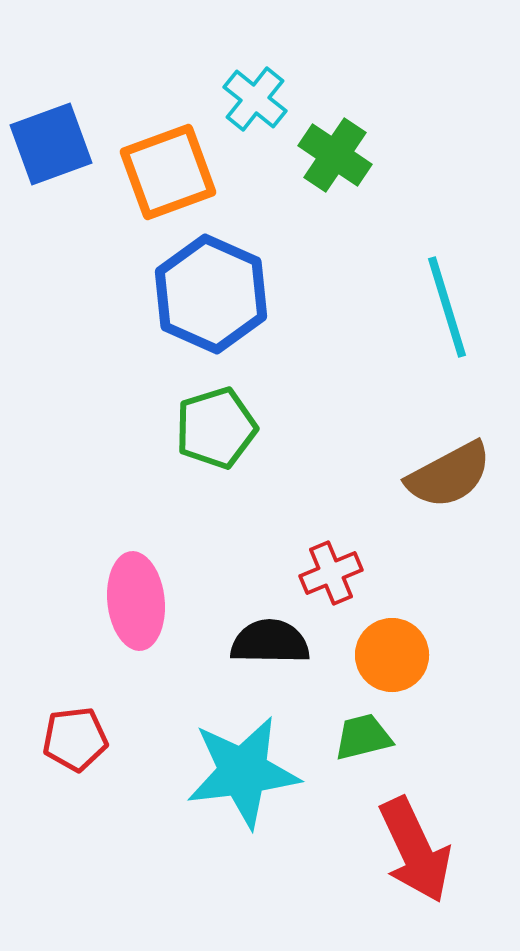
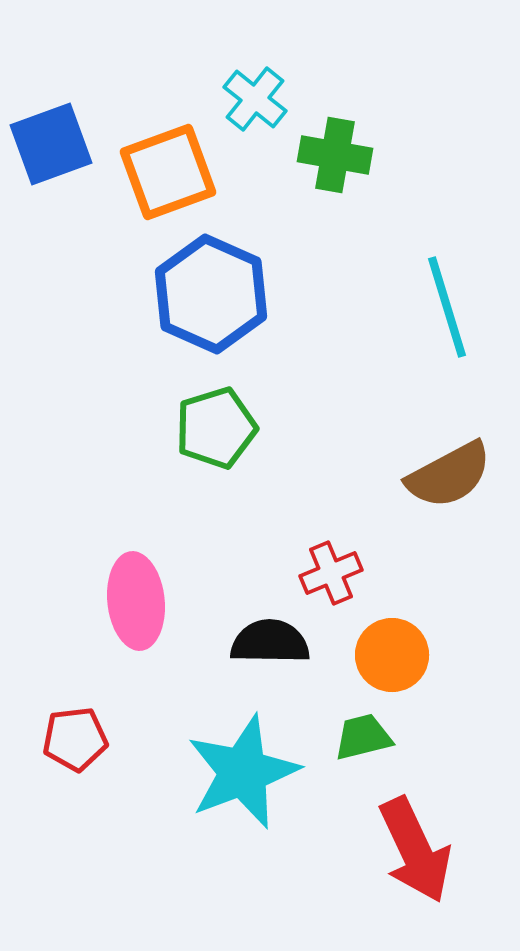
green cross: rotated 24 degrees counterclockwise
cyan star: rotated 14 degrees counterclockwise
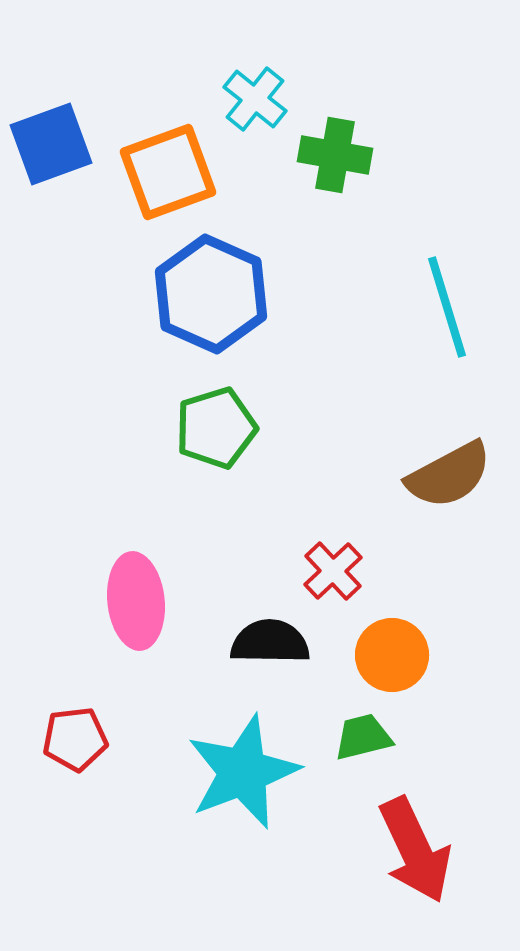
red cross: moved 2 px right, 2 px up; rotated 20 degrees counterclockwise
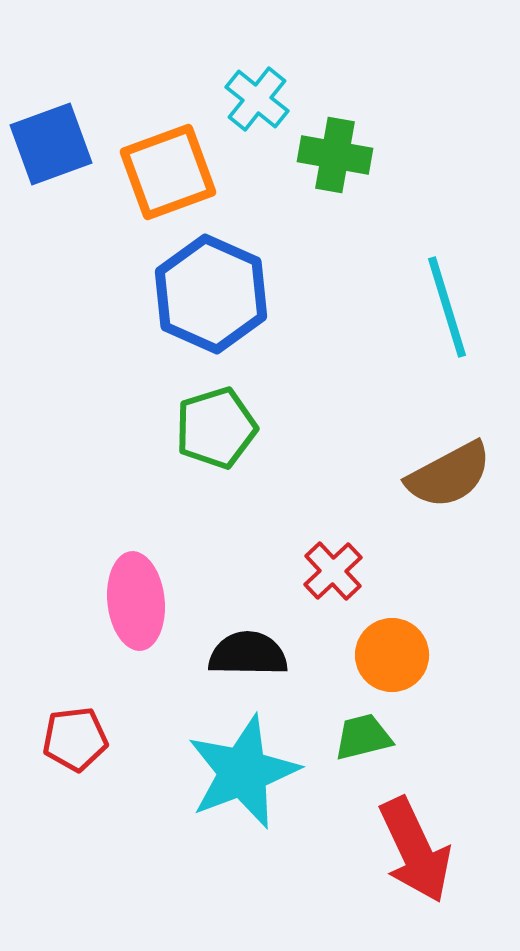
cyan cross: moved 2 px right
black semicircle: moved 22 px left, 12 px down
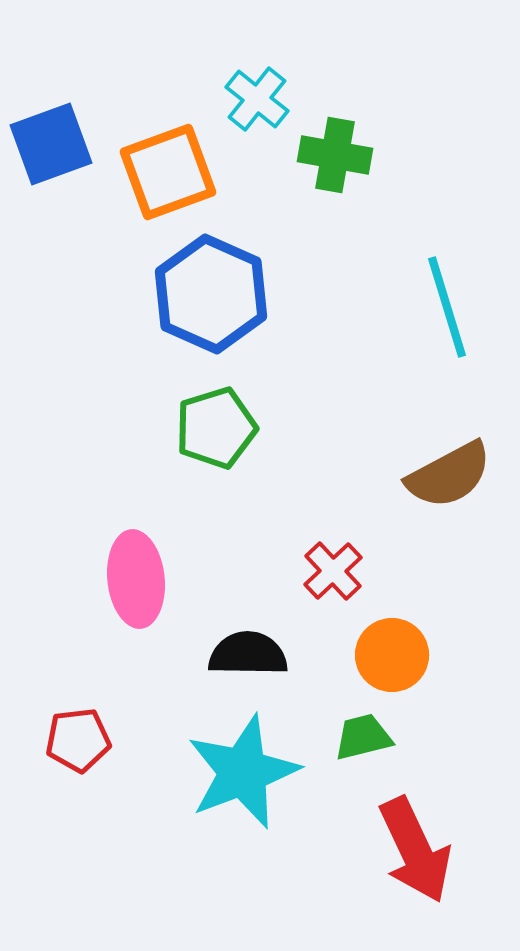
pink ellipse: moved 22 px up
red pentagon: moved 3 px right, 1 px down
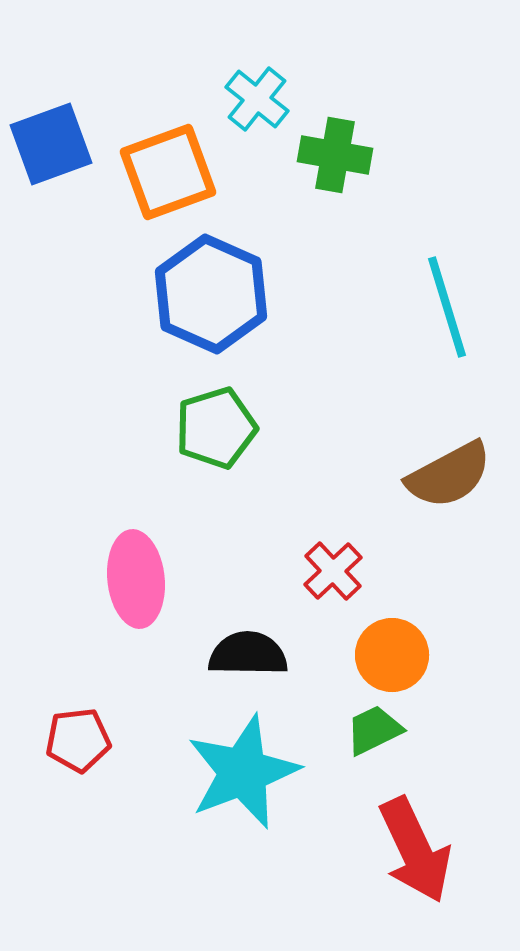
green trapezoid: moved 11 px right, 7 px up; rotated 12 degrees counterclockwise
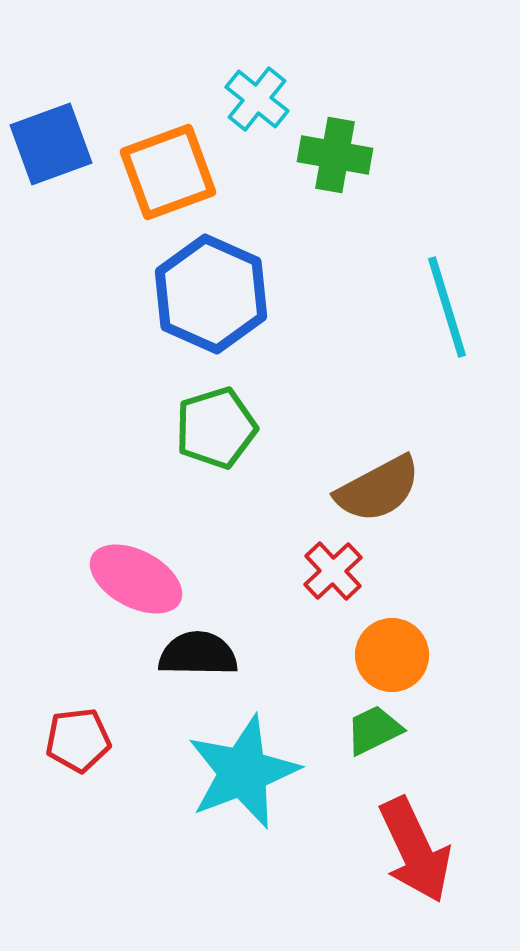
brown semicircle: moved 71 px left, 14 px down
pink ellipse: rotated 56 degrees counterclockwise
black semicircle: moved 50 px left
